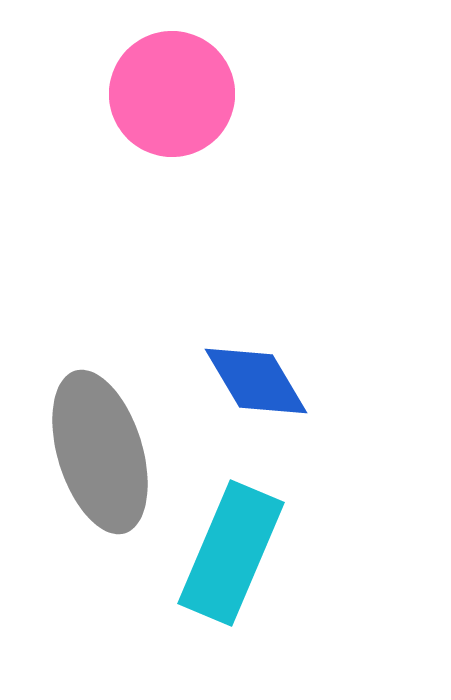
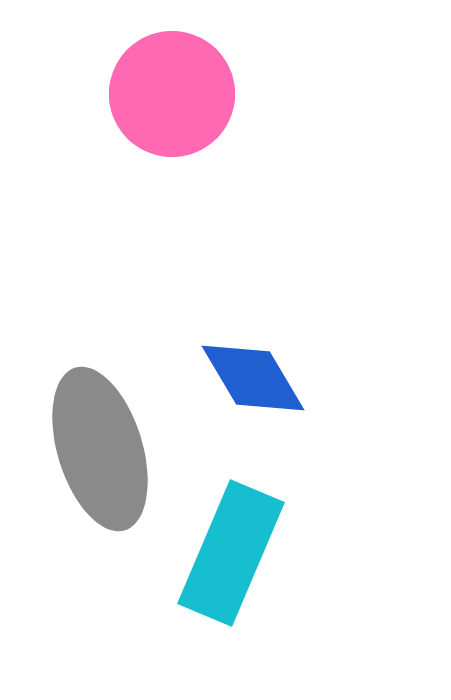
blue diamond: moved 3 px left, 3 px up
gray ellipse: moved 3 px up
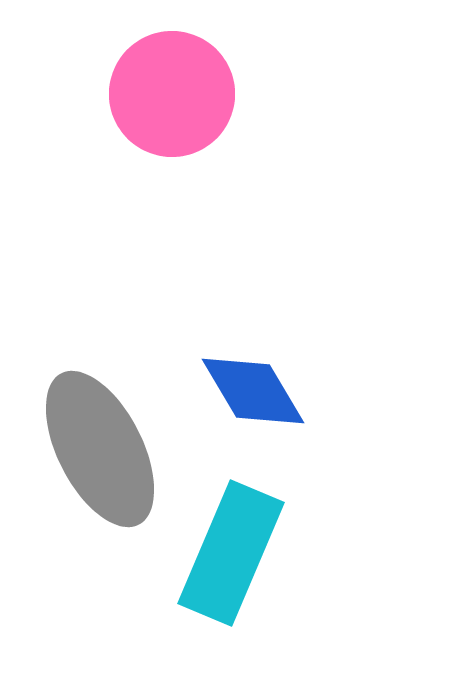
blue diamond: moved 13 px down
gray ellipse: rotated 10 degrees counterclockwise
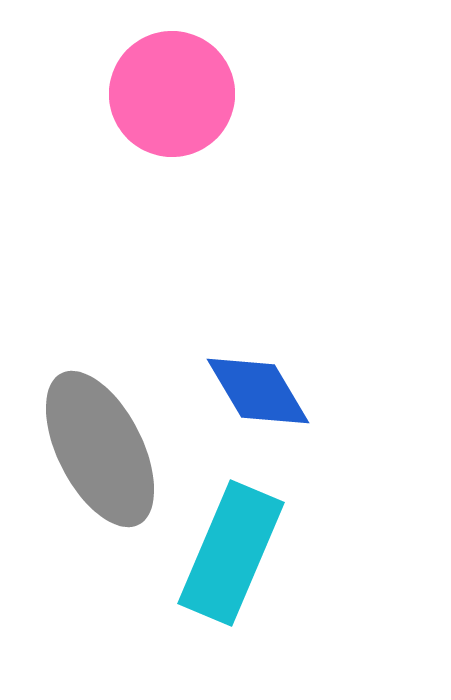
blue diamond: moved 5 px right
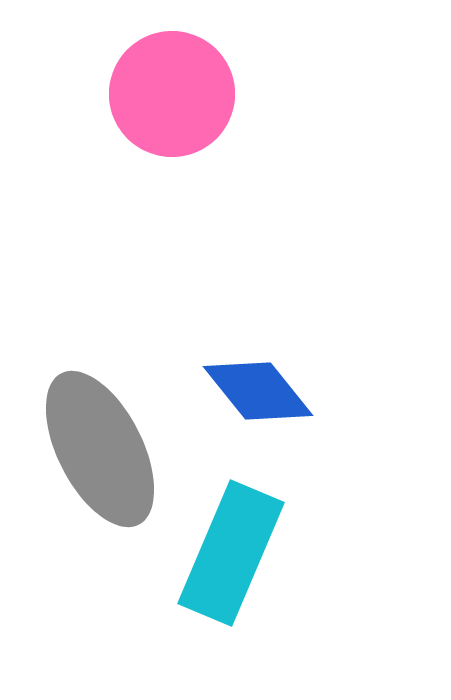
blue diamond: rotated 8 degrees counterclockwise
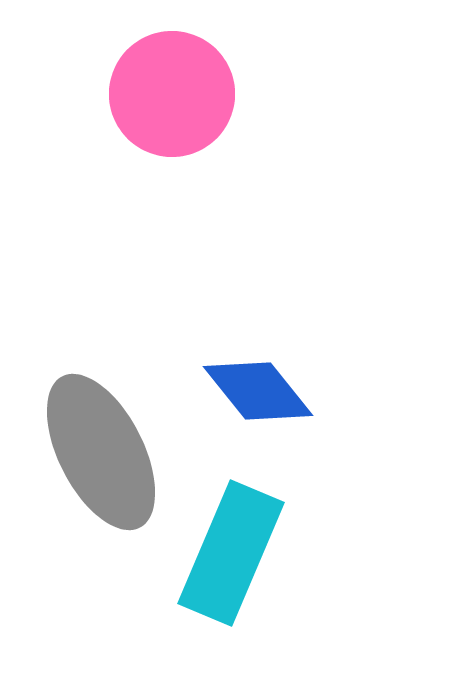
gray ellipse: moved 1 px right, 3 px down
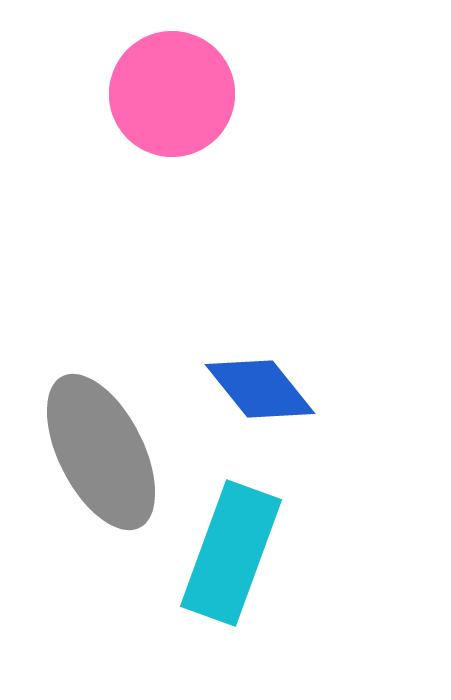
blue diamond: moved 2 px right, 2 px up
cyan rectangle: rotated 3 degrees counterclockwise
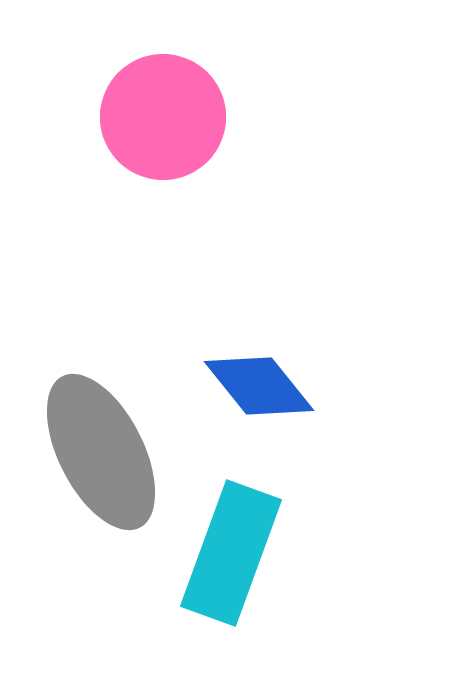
pink circle: moved 9 px left, 23 px down
blue diamond: moved 1 px left, 3 px up
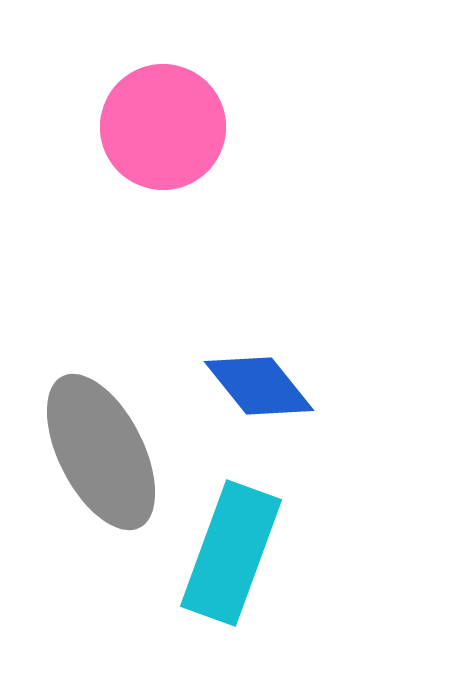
pink circle: moved 10 px down
